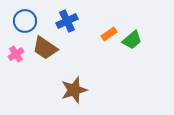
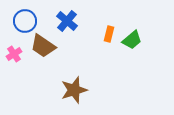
blue cross: rotated 25 degrees counterclockwise
orange rectangle: rotated 42 degrees counterclockwise
brown trapezoid: moved 2 px left, 2 px up
pink cross: moved 2 px left
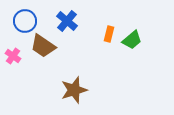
pink cross: moved 1 px left, 2 px down; rotated 21 degrees counterclockwise
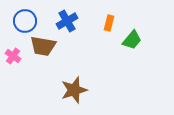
blue cross: rotated 20 degrees clockwise
orange rectangle: moved 11 px up
green trapezoid: rotated 10 degrees counterclockwise
brown trapezoid: rotated 24 degrees counterclockwise
